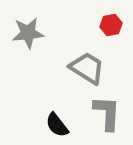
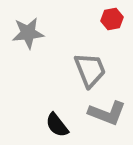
red hexagon: moved 1 px right, 6 px up
gray trapezoid: moved 3 px right, 2 px down; rotated 36 degrees clockwise
gray L-shape: rotated 108 degrees clockwise
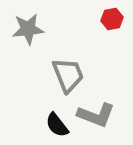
gray star: moved 4 px up
gray trapezoid: moved 22 px left, 5 px down
gray L-shape: moved 11 px left, 2 px down
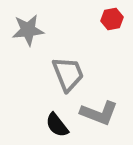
gray star: moved 1 px down
gray trapezoid: moved 1 px up
gray L-shape: moved 3 px right, 2 px up
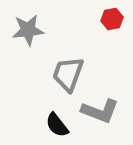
gray trapezoid: rotated 138 degrees counterclockwise
gray L-shape: moved 1 px right, 2 px up
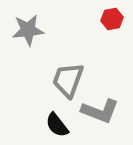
gray trapezoid: moved 6 px down
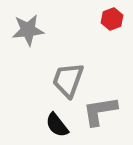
red hexagon: rotated 10 degrees counterclockwise
gray L-shape: rotated 150 degrees clockwise
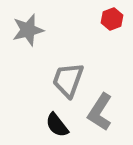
gray star: rotated 8 degrees counterclockwise
gray L-shape: moved 1 px down; rotated 48 degrees counterclockwise
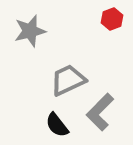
gray star: moved 2 px right, 1 px down
gray trapezoid: rotated 45 degrees clockwise
gray L-shape: rotated 12 degrees clockwise
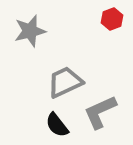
gray trapezoid: moved 3 px left, 2 px down
gray L-shape: rotated 21 degrees clockwise
